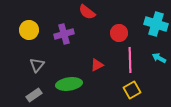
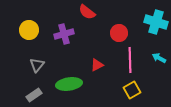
cyan cross: moved 2 px up
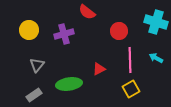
red circle: moved 2 px up
cyan arrow: moved 3 px left
red triangle: moved 2 px right, 4 px down
yellow square: moved 1 px left, 1 px up
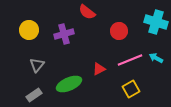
pink line: rotated 70 degrees clockwise
green ellipse: rotated 15 degrees counterclockwise
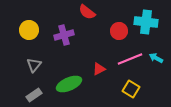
cyan cross: moved 10 px left; rotated 10 degrees counterclockwise
purple cross: moved 1 px down
pink line: moved 1 px up
gray triangle: moved 3 px left
yellow square: rotated 30 degrees counterclockwise
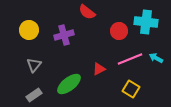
green ellipse: rotated 15 degrees counterclockwise
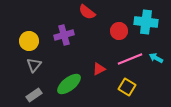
yellow circle: moved 11 px down
yellow square: moved 4 px left, 2 px up
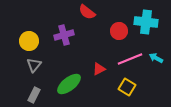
gray rectangle: rotated 28 degrees counterclockwise
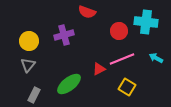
red semicircle: rotated 18 degrees counterclockwise
pink line: moved 8 px left
gray triangle: moved 6 px left
